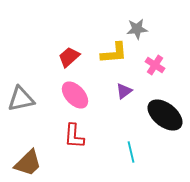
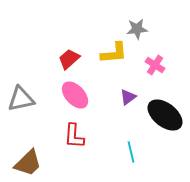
red trapezoid: moved 2 px down
purple triangle: moved 4 px right, 6 px down
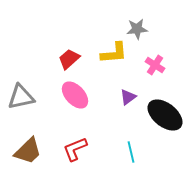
gray triangle: moved 2 px up
red L-shape: moved 1 px right, 13 px down; rotated 64 degrees clockwise
brown trapezoid: moved 12 px up
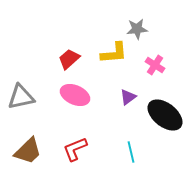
pink ellipse: rotated 24 degrees counterclockwise
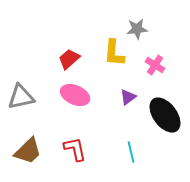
yellow L-shape: rotated 100 degrees clockwise
black ellipse: rotated 15 degrees clockwise
red L-shape: rotated 100 degrees clockwise
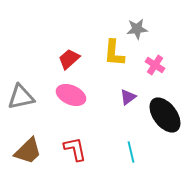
pink ellipse: moved 4 px left
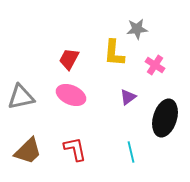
red trapezoid: rotated 20 degrees counterclockwise
black ellipse: moved 3 px down; rotated 54 degrees clockwise
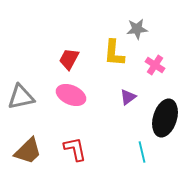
cyan line: moved 11 px right
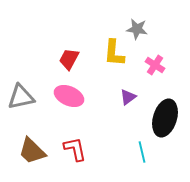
gray star: rotated 15 degrees clockwise
pink ellipse: moved 2 px left, 1 px down
brown trapezoid: moved 4 px right; rotated 88 degrees clockwise
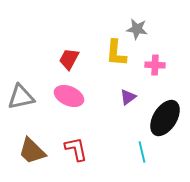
yellow L-shape: moved 2 px right
pink cross: rotated 30 degrees counterclockwise
black ellipse: rotated 15 degrees clockwise
red L-shape: moved 1 px right
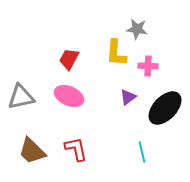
pink cross: moved 7 px left, 1 px down
black ellipse: moved 10 px up; rotated 12 degrees clockwise
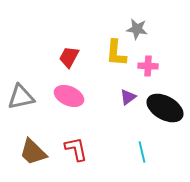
red trapezoid: moved 2 px up
black ellipse: rotated 75 degrees clockwise
brown trapezoid: moved 1 px right, 1 px down
